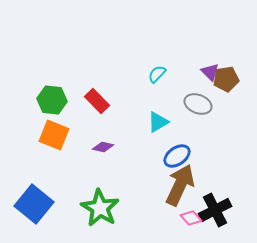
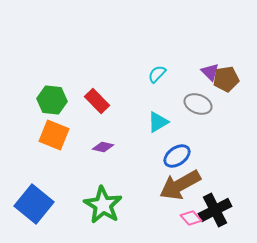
brown arrow: rotated 144 degrees counterclockwise
green star: moved 3 px right, 3 px up
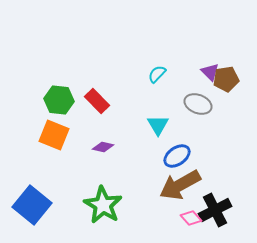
green hexagon: moved 7 px right
cyan triangle: moved 3 px down; rotated 30 degrees counterclockwise
blue square: moved 2 px left, 1 px down
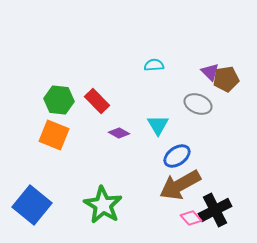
cyan semicircle: moved 3 px left, 9 px up; rotated 42 degrees clockwise
purple diamond: moved 16 px right, 14 px up; rotated 15 degrees clockwise
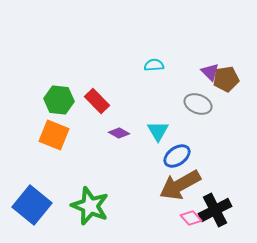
cyan triangle: moved 6 px down
green star: moved 13 px left, 1 px down; rotated 9 degrees counterclockwise
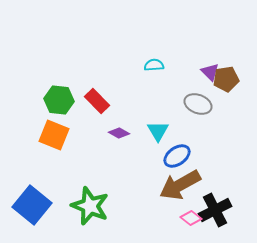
pink diamond: rotated 10 degrees counterclockwise
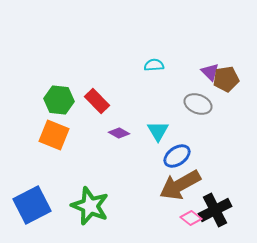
blue square: rotated 24 degrees clockwise
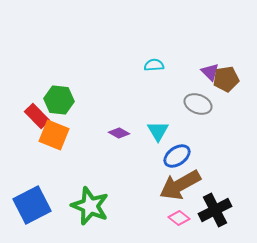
red rectangle: moved 60 px left, 15 px down
pink diamond: moved 12 px left
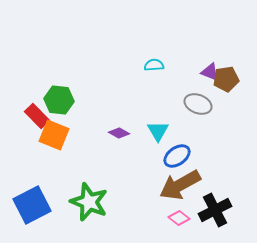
purple triangle: rotated 24 degrees counterclockwise
green star: moved 1 px left, 4 px up
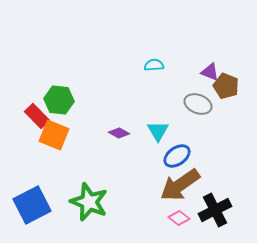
brown pentagon: moved 7 px down; rotated 30 degrees clockwise
brown arrow: rotated 6 degrees counterclockwise
